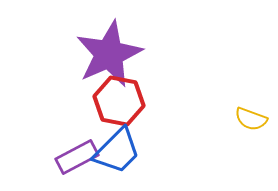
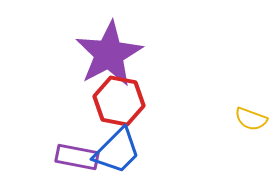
purple star: rotated 4 degrees counterclockwise
purple rectangle: rotated 39 degrees clockwise
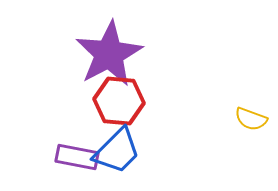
red hexagon: rotated 6 degrees counterclockwise
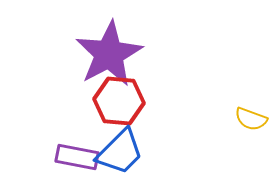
blue trapezoid: moved 3 px right, 1 px down
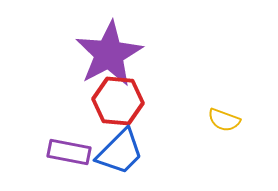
red hexagon: moved 1 px left
yellow semicircle: moved 27 px left, 1 px down
purple rectangle: moved 8 px left, 5 px up
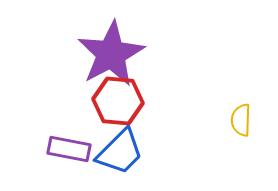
purple star: moved 2 px right
yellow semicircle: moved 17 px right; rotated 72 degrees clockwise
purple rectangle: moved 3 px up
